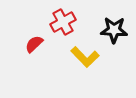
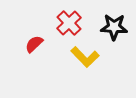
red cross: moved 6 px right, 1 px down; rotated 15 degrees counterclockwise
black star: moved 3 px up
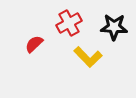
red cross: rotated 15 degrees clockwise
yellow L-shape: moved 3 px right
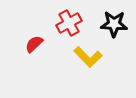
black star: moved 3 px up
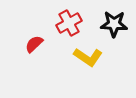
yellow L-shape: rotated 12 degrees counterclockwise
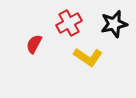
black star: rotated 16 degrees counterclockwise
red semicircle: rotated 18 degrees counterclockwise
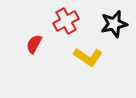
red cross: moved 3 px left, 2 px up
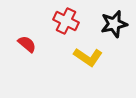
red cross: rotated 35 degrees counterclockwise
red semicircle: moved 7 px left; rotated 102 degrees clockwise
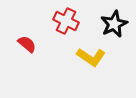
black star: rotated 12 degrees counterclockwise
yellow L-shape: moved 3 px right
